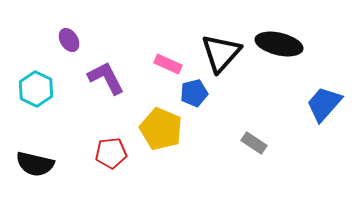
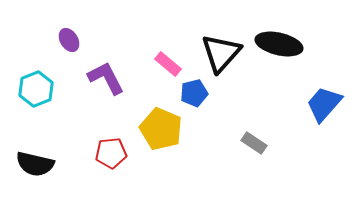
pink rectangle: rotated 16 degrees clockwise
cyan hexagon: rotated 12 degrees clockwise
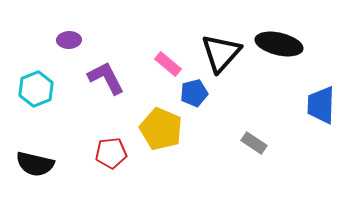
purple ellipse: rotated 60 degrees counterclockwise
blue trapezoid: moved 3 px left, 1 px down; rotated 39 degrees counterclockwise
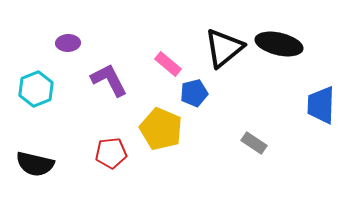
purple ellipse: moved 1 px left, 3 px down
black triangle: moved 3 px right, 5 px up; rotated 9 degrees clockwise
purple L-shape: moved 3 px right, 2 px down
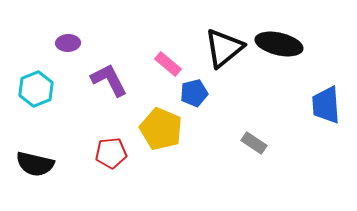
blue trapezoid: moved 5 px right; rotated 6 degrees counterclockwise
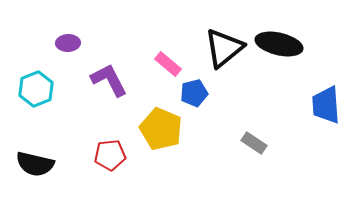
red pentagon: moved 1 px left, 2 px down
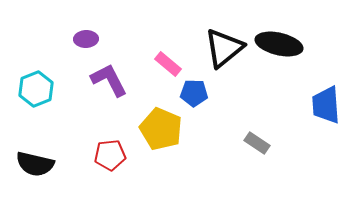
purple ellipse: moved 18 px right, 4 px up
blue pentagon: rotated 16 degrees clockwise
gray rectangle: moved 3 px right
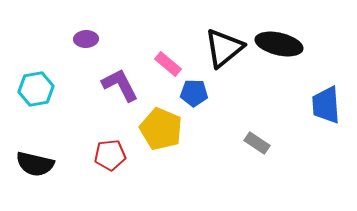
purple L-shape: moved 11 px right, 5 px down
cyan hexagon: rotated 12 degrees clockwise
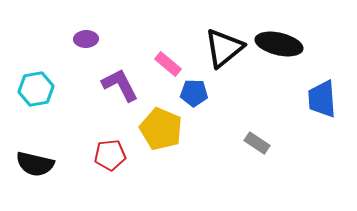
blue trapezoid: moved 4 px left, 6 px up
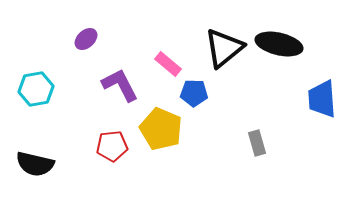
purple ellipse: rotated 40 degrees counterclockwise
gray rectangle: rotated 40 degrees clockwise
red pentagon: moved 2 px right, 9 px up
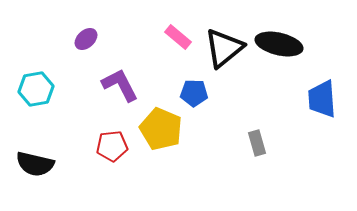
pink rectangle: moved 10 px right, 27 px up
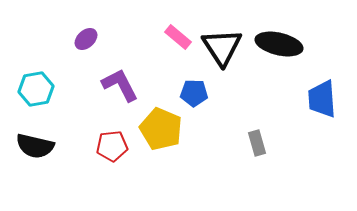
black triangle: moved 2 px left, 1 px up; rotated 24 degrees counterclockwise
black semicircle: moved 18 px up
